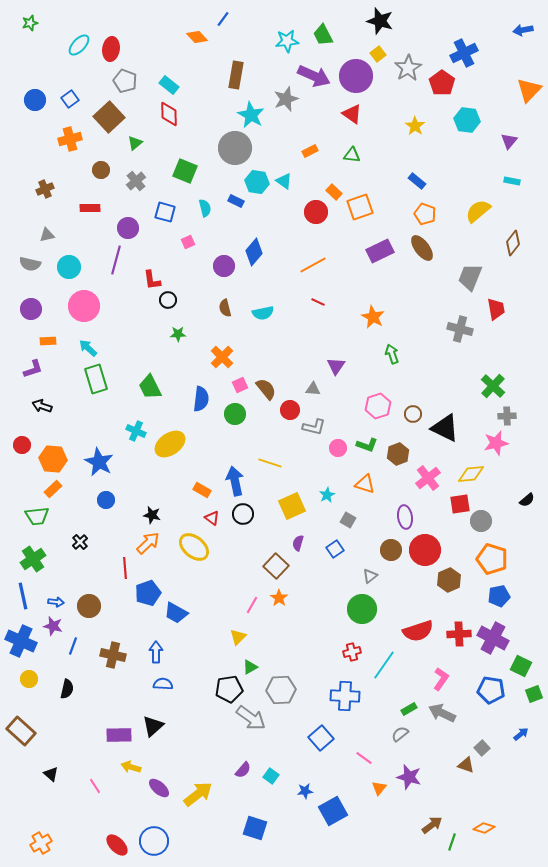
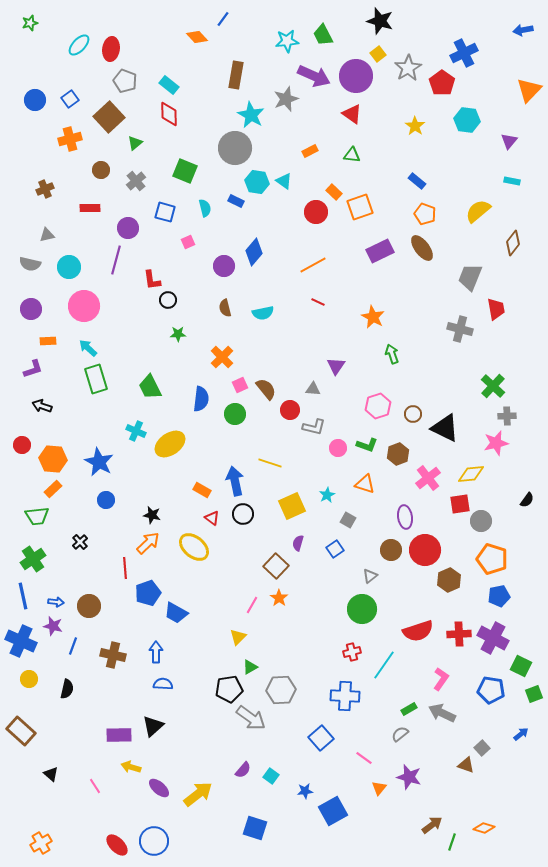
black semicircle at (527, 500): rotated 14 degrees counterclockwise
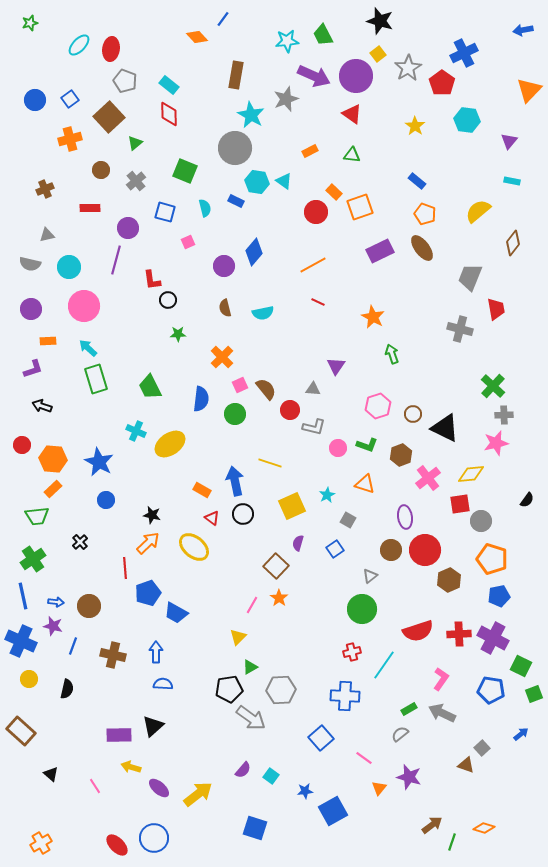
gray cross at (507, 416): moved 3 px left, 1 px up
brown hexagon at (398, 454): moved 3 px right, 1 px down
blue circle at (154, 841): moved 3 px up
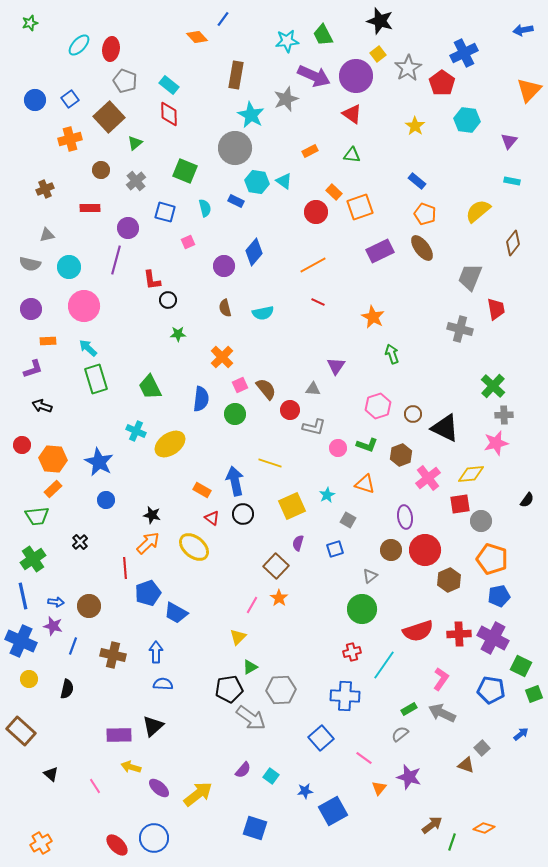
blue square at (335, 549): rotated 18 degrees clockwise
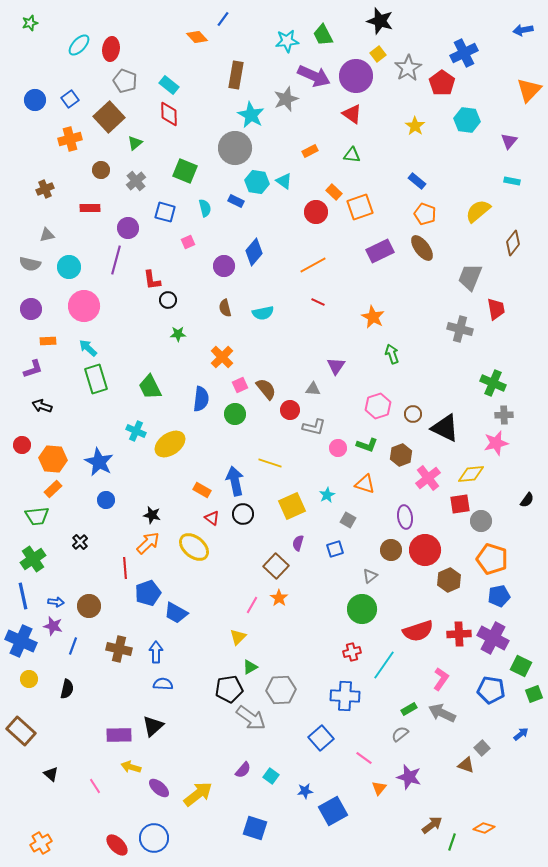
green cross at (493, 386): moved 3 px up; rotated 20 degrees counterclockwise
brown cross at (113, 655): moved 6 px right, 6 px up
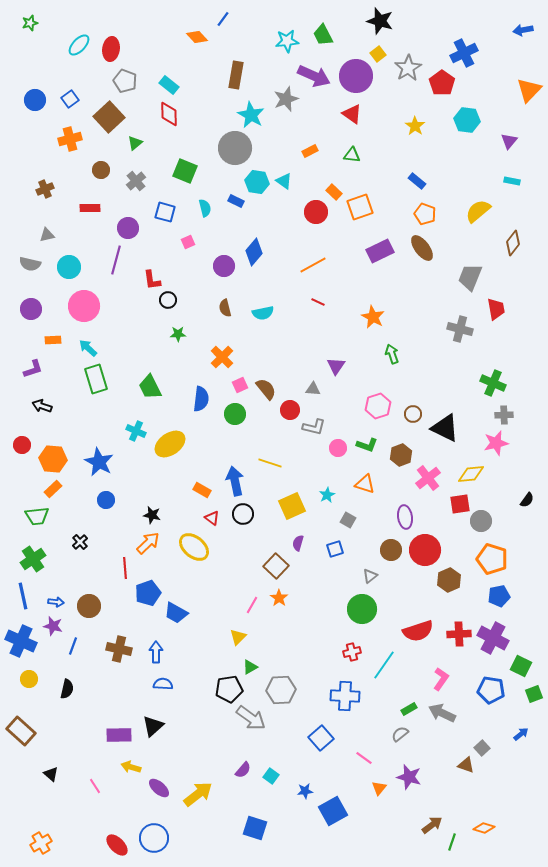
orange rectangle at (48, 341): moved 5 px right, 1 px up
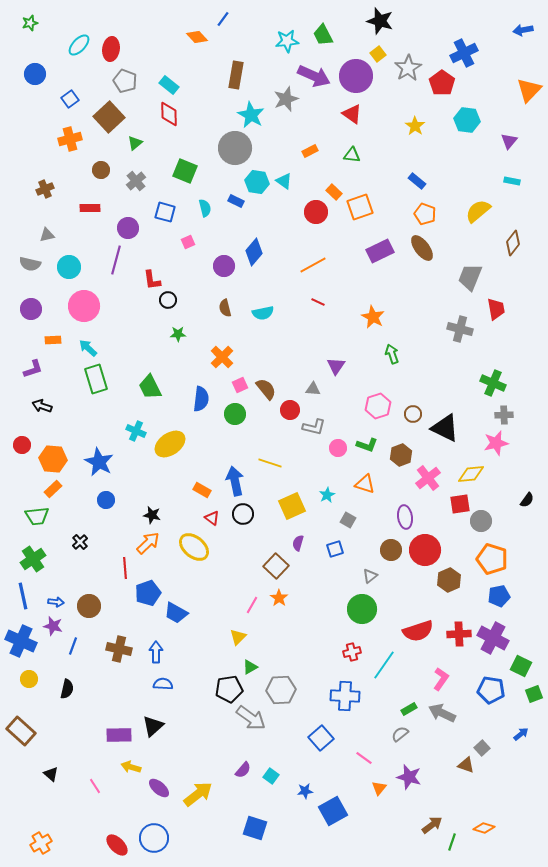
blue circle at (35, 100): moved 26 px up
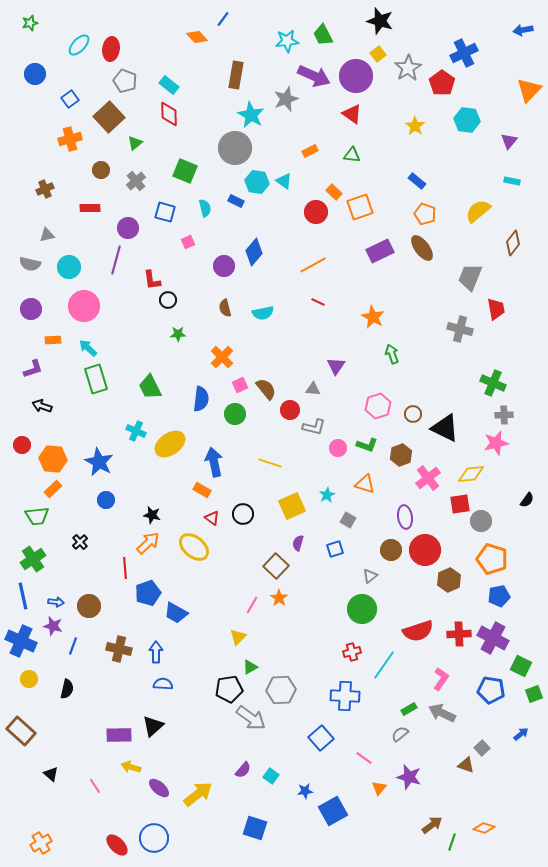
blue arrow at (235, 481): moved 21 px left, 19 px up
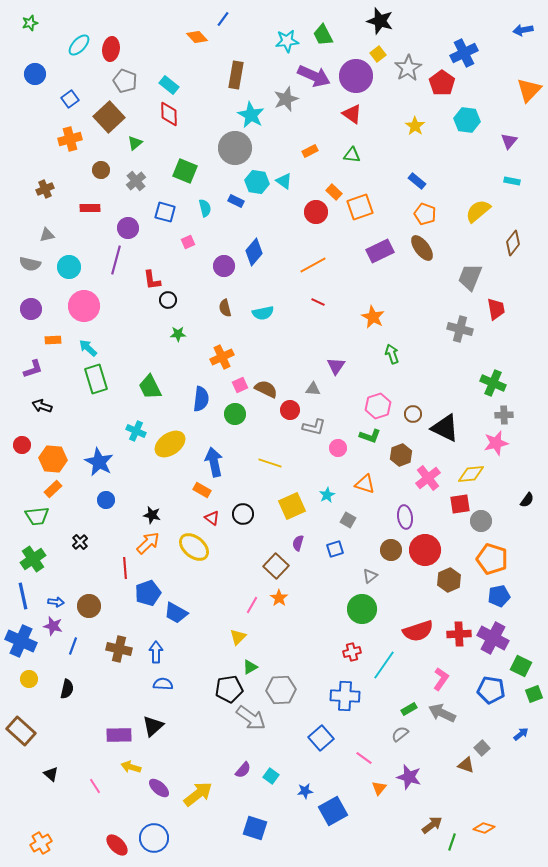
orange cross at (222, 357): rotated 20 degrees clockwise
brown semicircle at (266, 389): rotated 25 degrees counterclockwise
green L-shape at (367, 445): moved 3 px right, 9 px up
